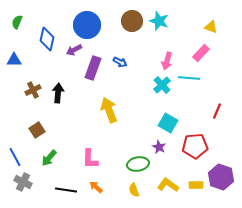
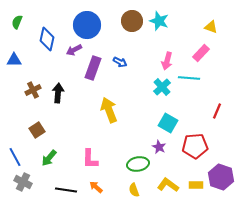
cyan cross: moved 2 px down
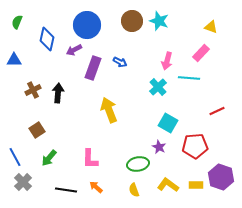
cyan cross: moved 4 px left
red line: rotated 42 degrees clockwise
gray cross: rotated 18 degrees clockwise
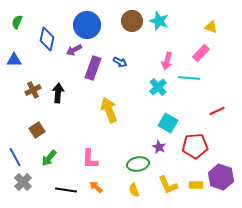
yellow L-shape: rotated 150 degrees counterclockwise
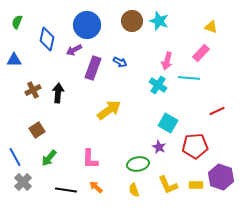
cyan cross: moved 2 px up; rotated 12 degrees counterclockwise
yellow arrow: rotated 75 degrees clockwise
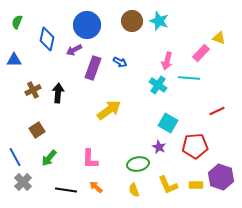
yellow triangle: moved 8 px right, 11 px down
